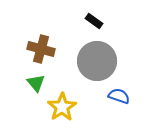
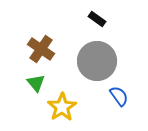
black rectangle: moved 3 px right, 2 px up
brown cross: rotated 20 degrees clockwise
blue semicircle: rotated 35 degrees clockwise
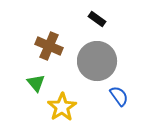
brown cross: moved 8 px right, 3 px up; rotated 12 degrees counterclockwise
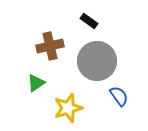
black rectangle: moved 8 px left, 2 px down
brown cross: moved 1 px right; rotated 36 degrees counterclockwise
green triangle: rotated 36 degrees clockwise
yellow star: moved 6 px right, 1 px down; rotated 16 degrees clockwise
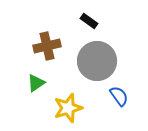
brown cross: moved 3 px left
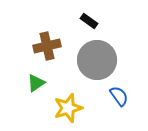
gray circle: moved 1 px up
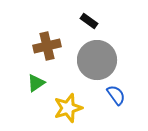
blue semicircle: moved 3 px left, 1 px up
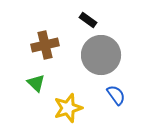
black rectangle: moved 1 px left, 1 px up
brown cross: moved 2 px left, 1 px up
gray circle: moved 4 px right, 5 px up
green triangle: rotated 42 degrees counterclockwise
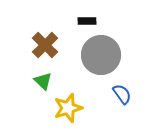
black rectangle: moved 1 px left, 1 px down; rotated 36 degrees counterclockwise
brown cross: rotated 32 degrees counterclockwise
green triangle: moved 7 px right, 2 px up
blue semicircle: moved 6 px right, 1 px up
